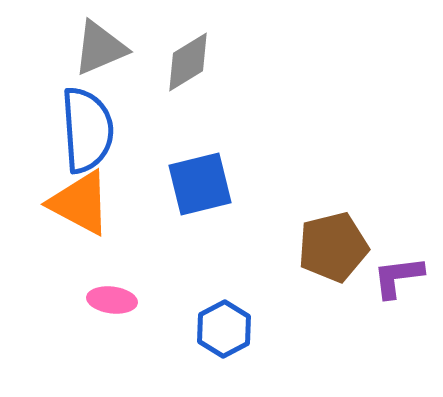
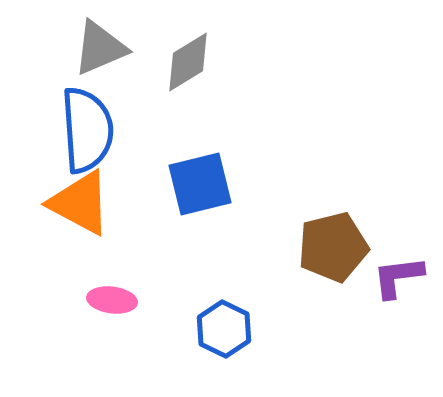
blue hexagon: rotated 6 degrees counterclockwise
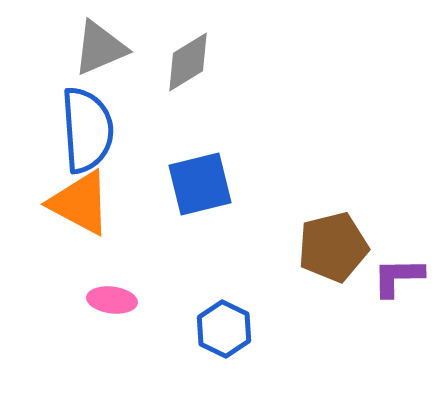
purple L-shape: rotated 6 degrees clockwise
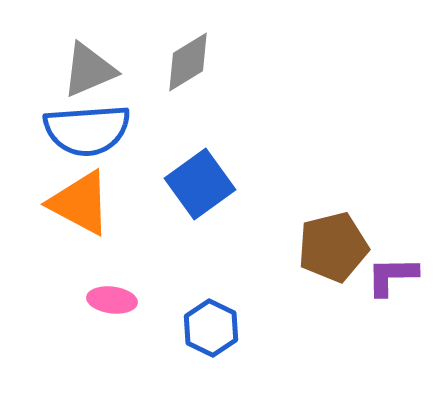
gray triangle: moved 11 px left, 22 px down
blue semicircle: rotated 90 degrees clockwise
blue square: rotated 22 degrees counterclockwise
purple L-shape: moved 6 px left, 1 px up
blue hexagon: moved 13 px left, 1 px up
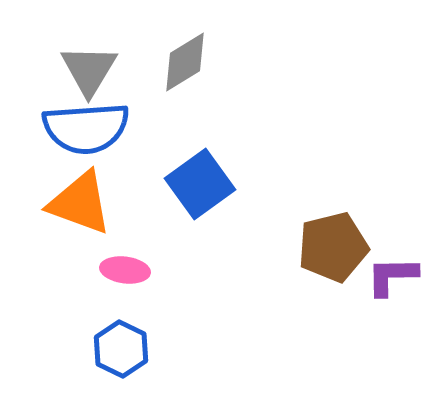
gray diamond: moved 3 px left
gray triangle: rotated 36 degrees counterclockwise
blue semicircle: moved 1 px left, 2 px up
orange triangle: rotated 8 degrees counterclockwise
pink ellipse: moved 13 px right, 30 px up
blue hexagon: moved 90 px left, 21 px down
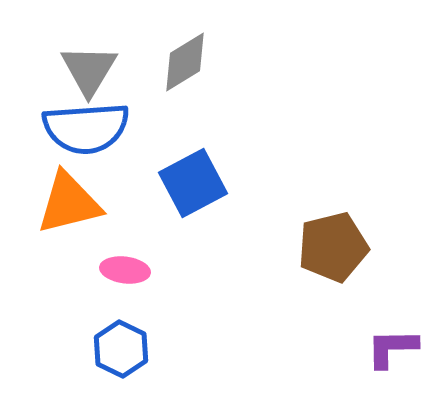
blue square: moved 7 px left, 1 px up; rotated 8 degrees clockwise
orange triangle: moved 11 px left; rotated 34 degrees counterclockwise
purple L-shape: moved 72 px down
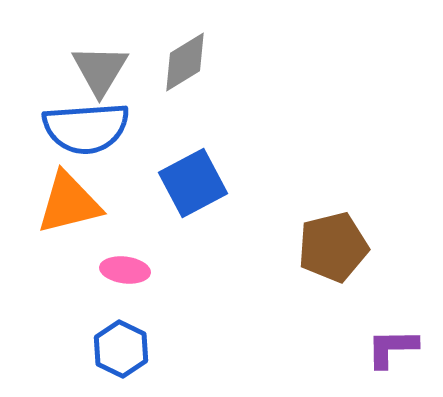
gray triangle: moved 11 px right
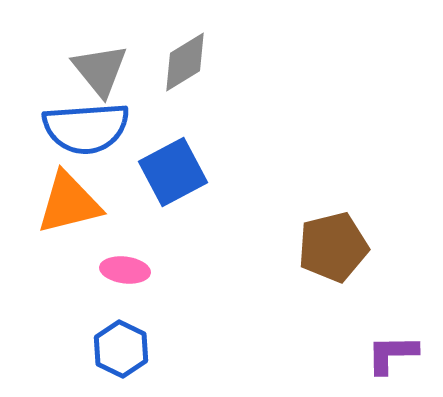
gray triangle: rotated 10 degrees counterclockwise
blue square: moved 20 px left, 11 px up
purple L-shape: moved 6 px down
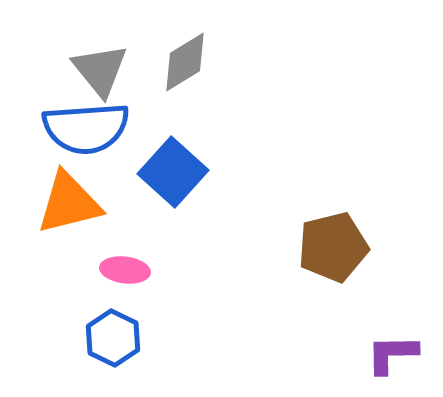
blue square: rotated 20 degrees counterclockwise
blue hexagon: moved 8 px left, 11 px up
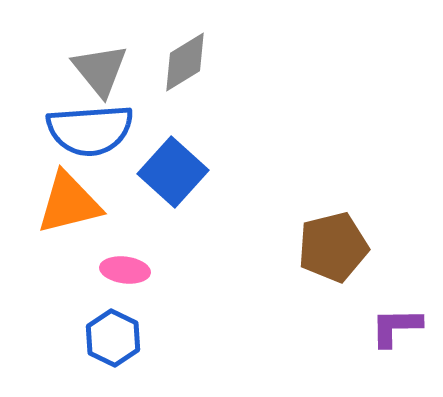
blue semicircle: moved 4 px right, 2 px down
purple L-shape: moved 4 px right, 27 px up
